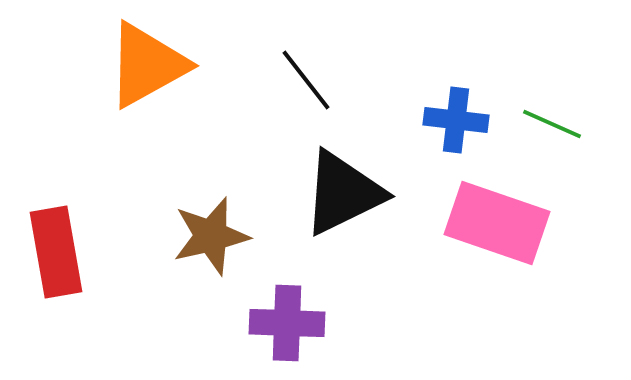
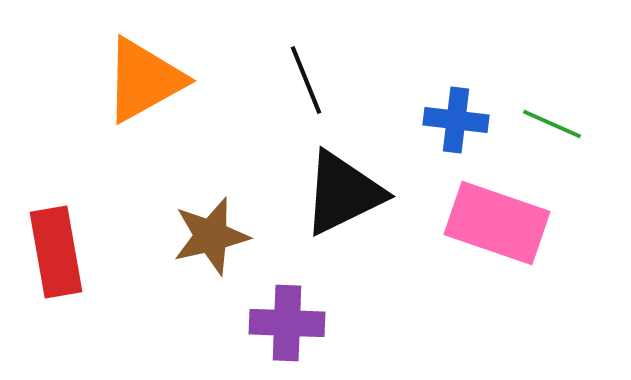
orange triangle: moved 3 px left, 15 px down
black line: rotated 16 degrees clockwise
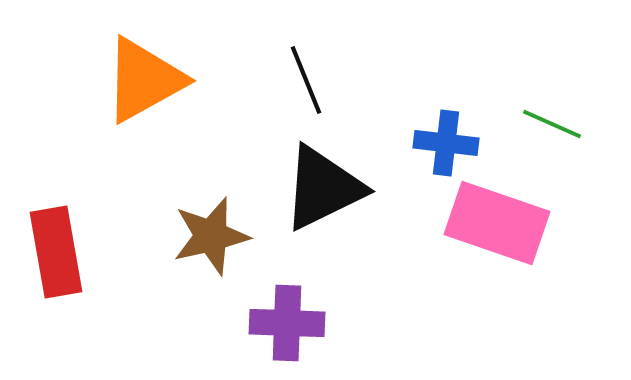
blue cross: moved 10 px left, 23 px down
black triangle: moved 20 px left, 5 px up
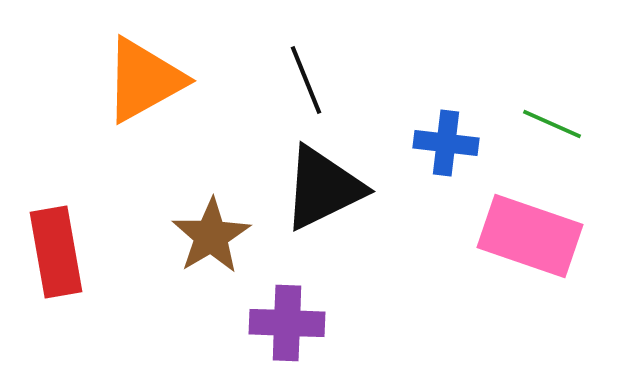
pink rectangle: moved 33 px right, 13 px down
brown star: rotated 18 degrees counterclockwise
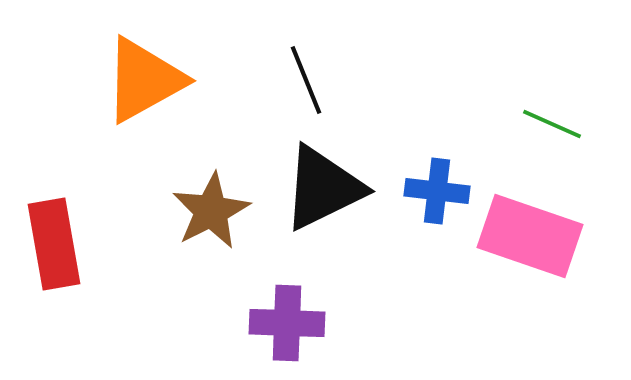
blue cross: moved 9 px left, 48 px down
brown star: moved 25 px up; rotated 4 degrees clockwise
red rectangle: moved 2 px left, 8 px up
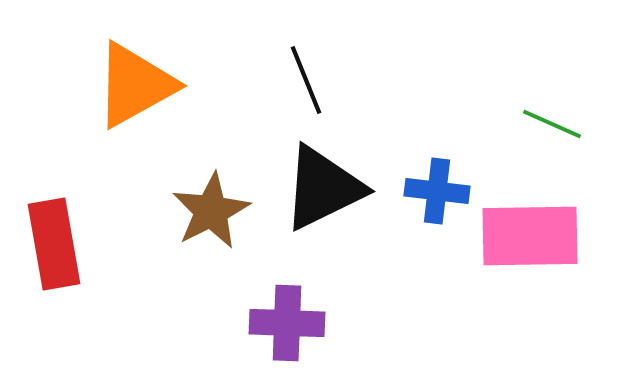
orange triangle: moved 9 px left, 5 px down
pink rectangle: rotated 20 degrees counterclockwise
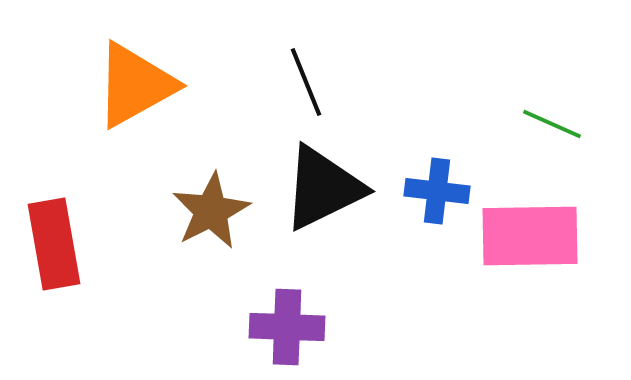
black line: moved 2 px down
purple cross: moved 4 px down
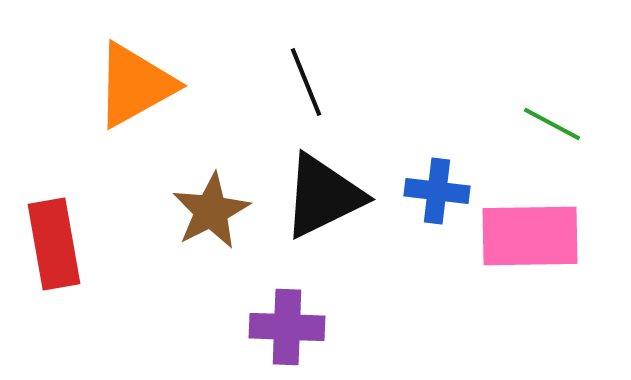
green line: rotated 4 degrees clockwise
black triangle: moved 8 px down
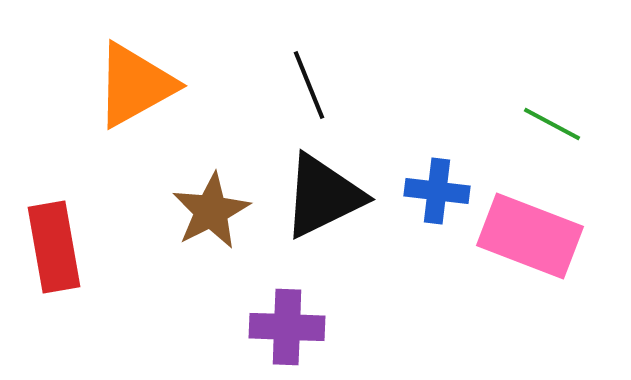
black line: moved 3 px right, 3 px down
pink rectangle: rotated 22 degrees clockwise
red rectangle: moved 3 px down
